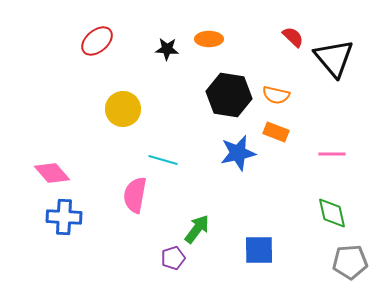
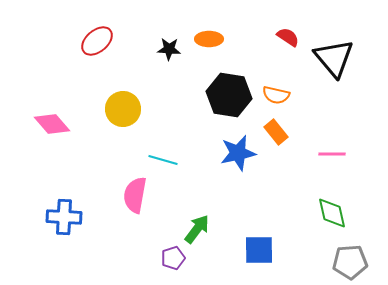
red semicircle: moved 5 px left; rotated 10 degrees counterclockwise
black star: moved 2 px right
orange rectangle: rotated 30 degrees clockwise
pink diamond: moved 49 px up
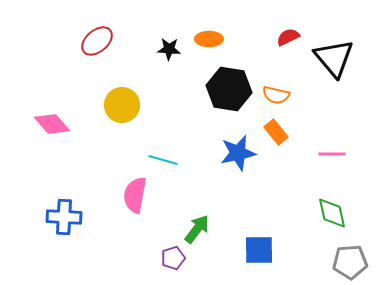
red semicircle: rotated 60 degrees counterclockwise
black hexagon: moved 6 px up
yellow circle: moved 1 px left, 4 px up
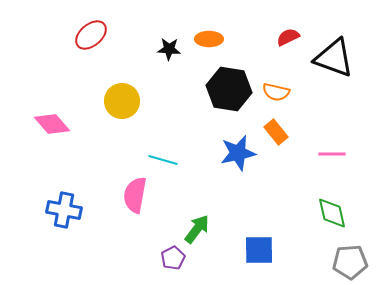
red ellipse: moved 6 px left, 6 px up
black triangle: rotated 30 degrees counterclockwise
orange semicircle: moved 3 px up
yellow circle: moved 4 px up
blue cross: moved 7 px up; rotated 8 degrees clockwise
purple pentagon: rotated 10 degrees counterclockwise
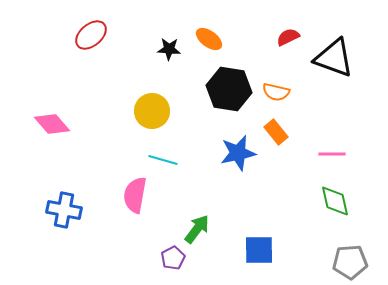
orange ellipse: rotated 36 degrees clockwise
yellow circle: moved 30 px right, 10 px down
green diamond: moved 3 px right, 12 px up
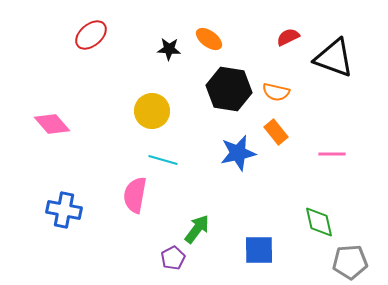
green diamond: moved 16 px left, 21 px down
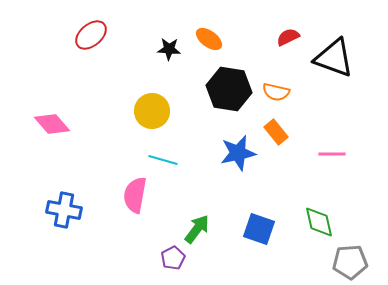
blue square: moved 21 px up; rotated 20 degrees clockwise
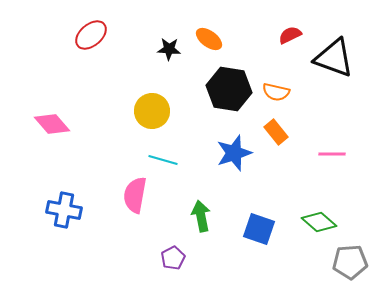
red semicircle: moved 2 px right, 2 px up
blue star: moved 4 px left; rotated 6 degrees counterclockwise
green diamond: rotated 36 degrees counterclockwise
green arrow: moved 4 px right, 13 px up; rotated 48 degrees counterclockwise
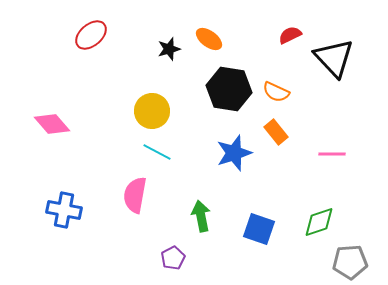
black star: rotated 20 degrees counterclockwise
black triangle: rotated 27 degrees clockwise
orange semicircle: rotated 12 degrees clockwise
cyan line: moved 6 px left, 8 px up; rotated 12 degrees clockwise
green diamond: rotated 60 degrees counterclockwise
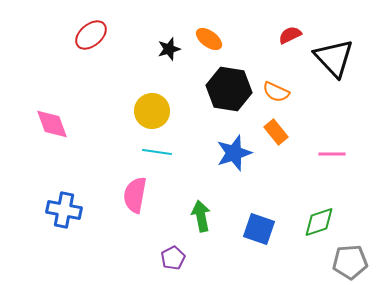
pink diamond: rotated 21 degrees clockwise
cyan line: rotated 20 degrees counterclockwise
